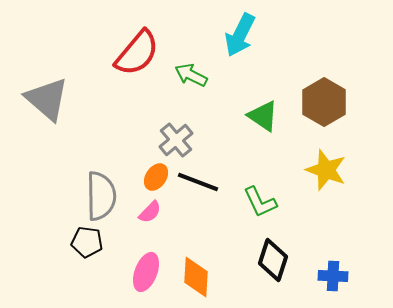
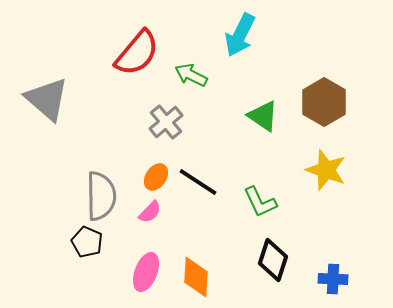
gray cross: moved 10 px left, 18 px up
black line: rotated 12 degrees clockwise
black pentagon: rotated 16 degrees clockwise
blue cross: moved 3 px down
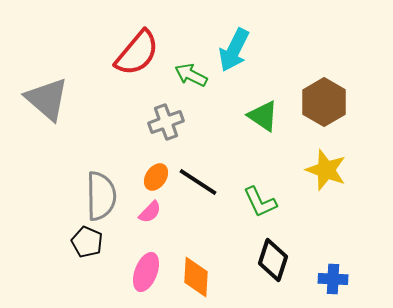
cyan arrow: moved 6 px left, 15 px down
gray cross: rotated 20 degrees clockwise
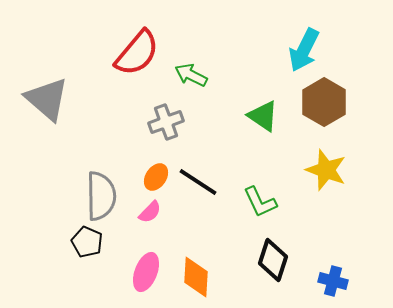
cyan arrow: moved 70 px right
blue cross: moved 2 px down; rotated 12 degrees clockwise
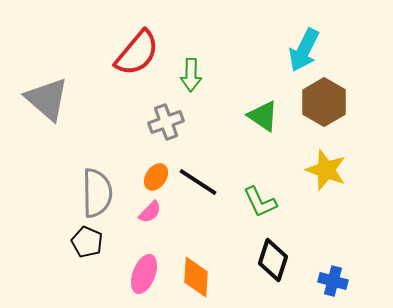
green arrow: rotated 116 degrees counterclockwise
gray semicircle: moved 4 px left, 3 px up
pink ellipse: moved 2 px left, 2 px down
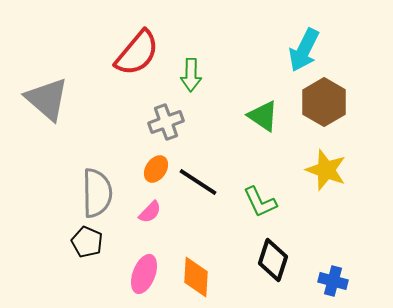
orange ellipse: moved 8 px up
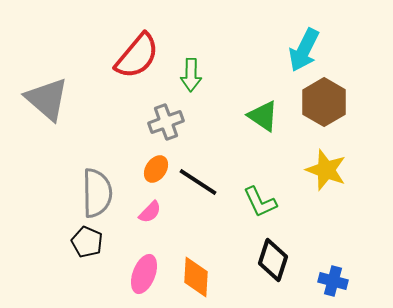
red semicircle: moved 3 px down
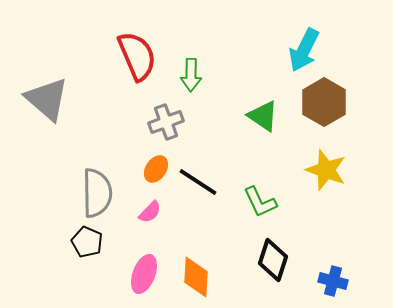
red semicircle: rotated 63 degrees counterclockwise
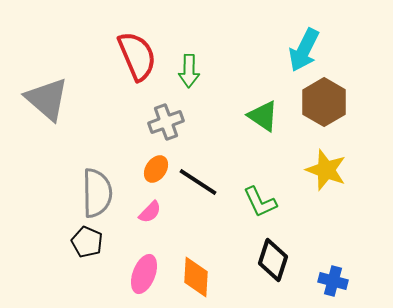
green arrow: moved 2 px left, 4 px up
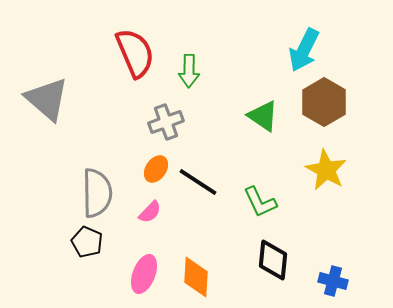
red semicircle: moved 2 px left, 3 px up
yellow star: rotated 9 degrees clockwise
black diamond: rotated 12 degrees counterclockwise
